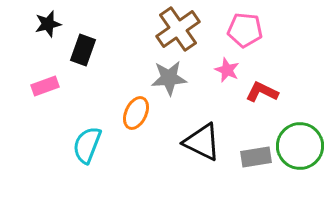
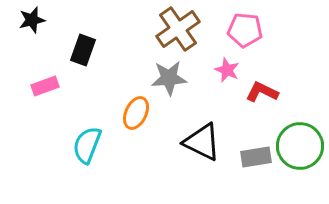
black star: moved 16 px left, 4 px up
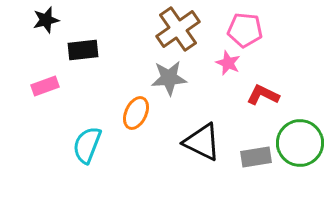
black star: moved 14 px right
black rectangle: rotated 64 degrees clockwise
pink star: moved 1 px right, 7 px up
red L-shape: moved 1 px right, 3 px down
green circle: moved 3 px up
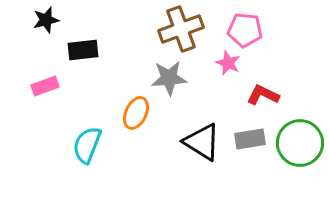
brown cross: moved 3 px right; rotated 15 degrees clockwise
black triangle: rotated 6 degrees clockwise
gray rectangle: moved 6 px left, 18 px up
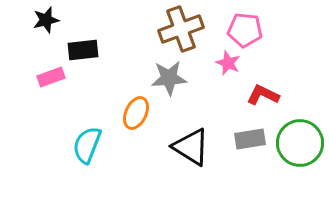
pink rectangle: moved 6 px right, 9 px up
black triangle: moved 11 px left, 5 px down
